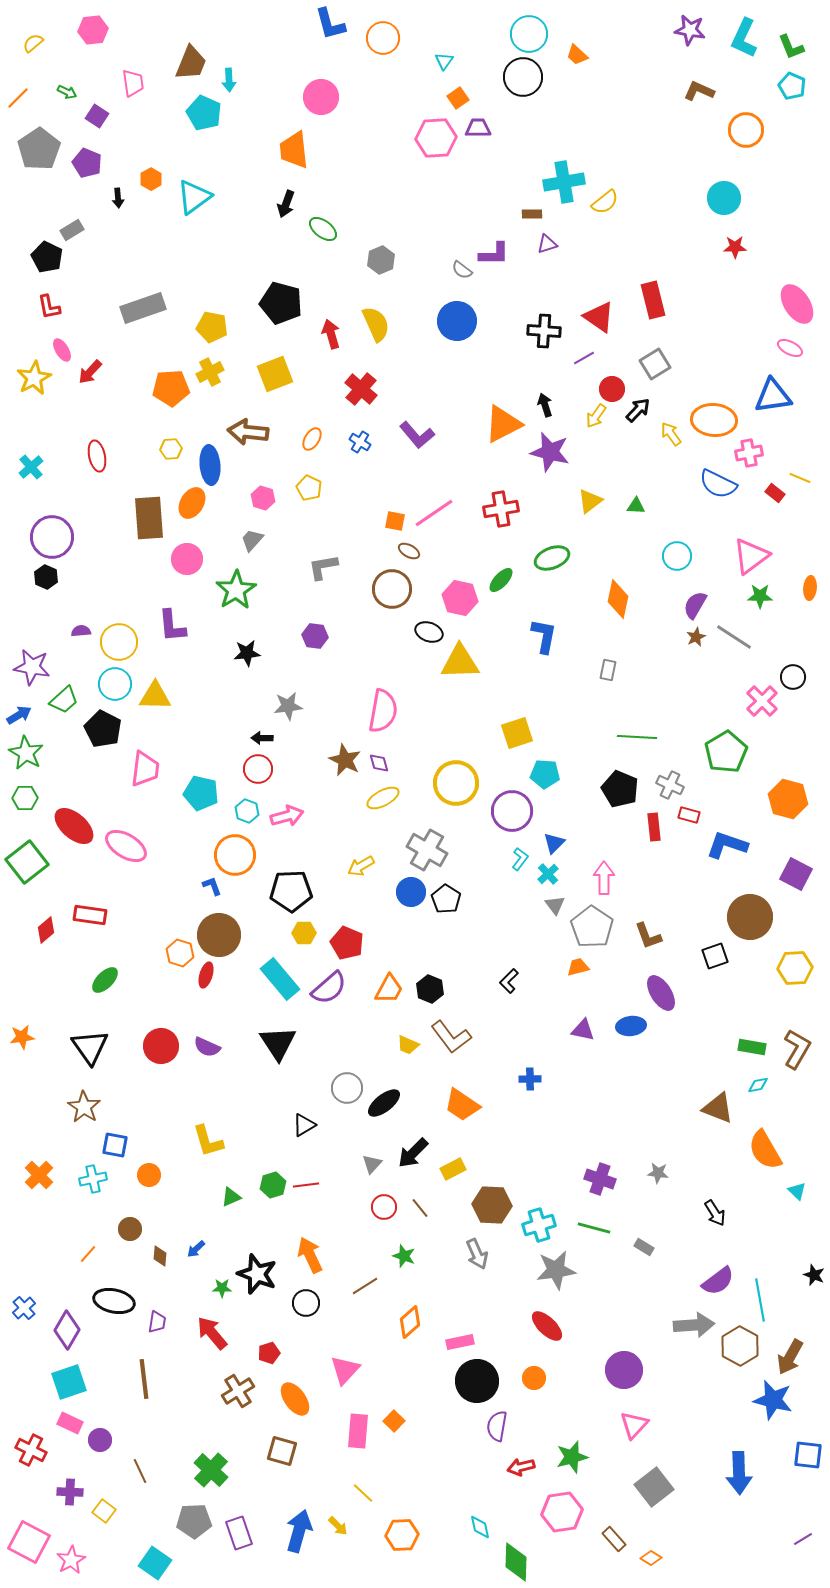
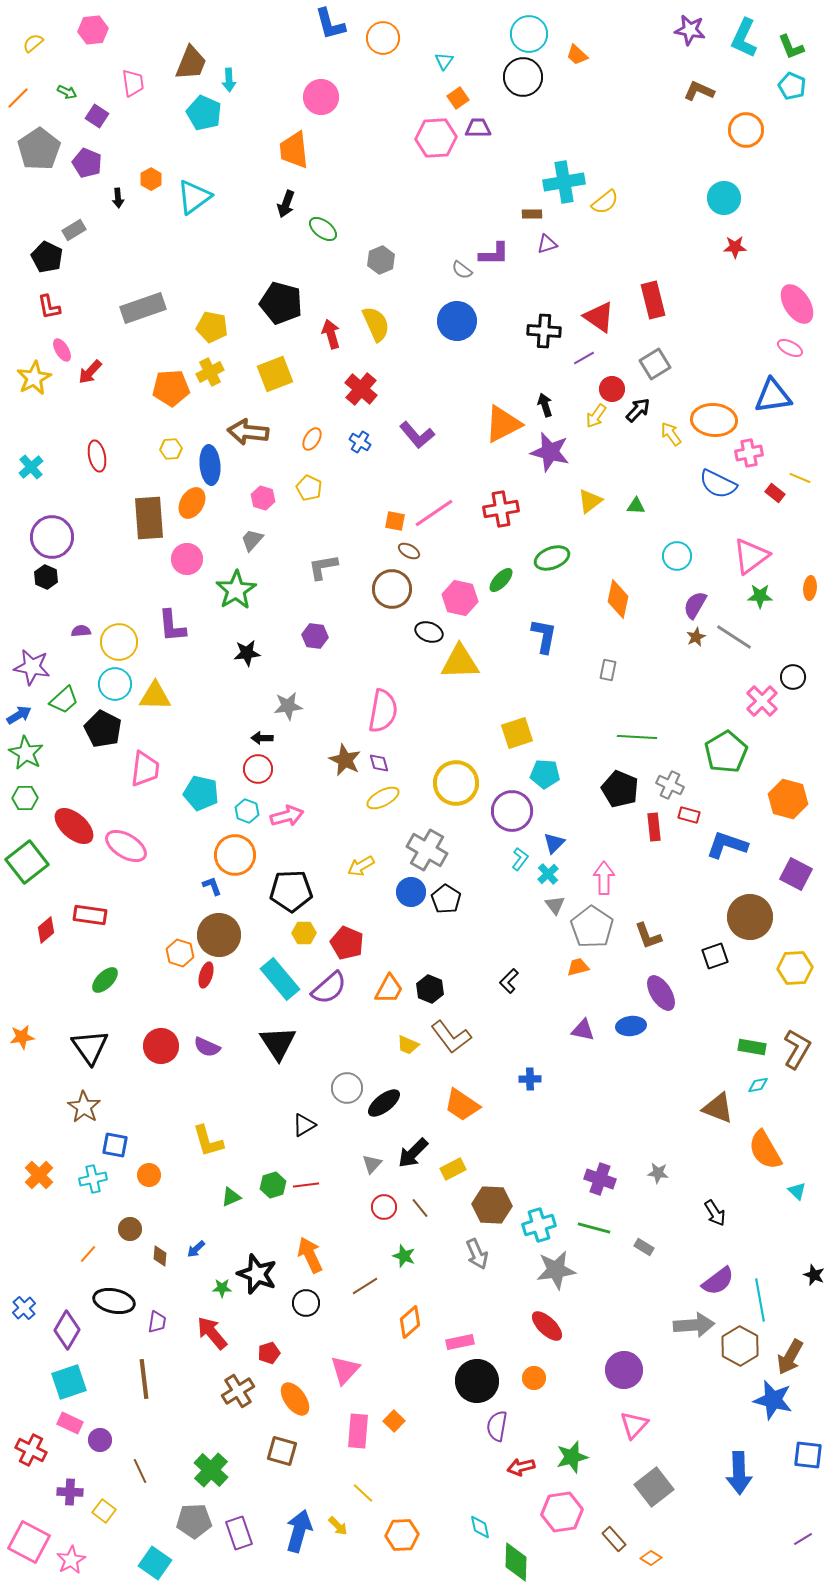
gray rectangle at (72, 230): moved 2 px right
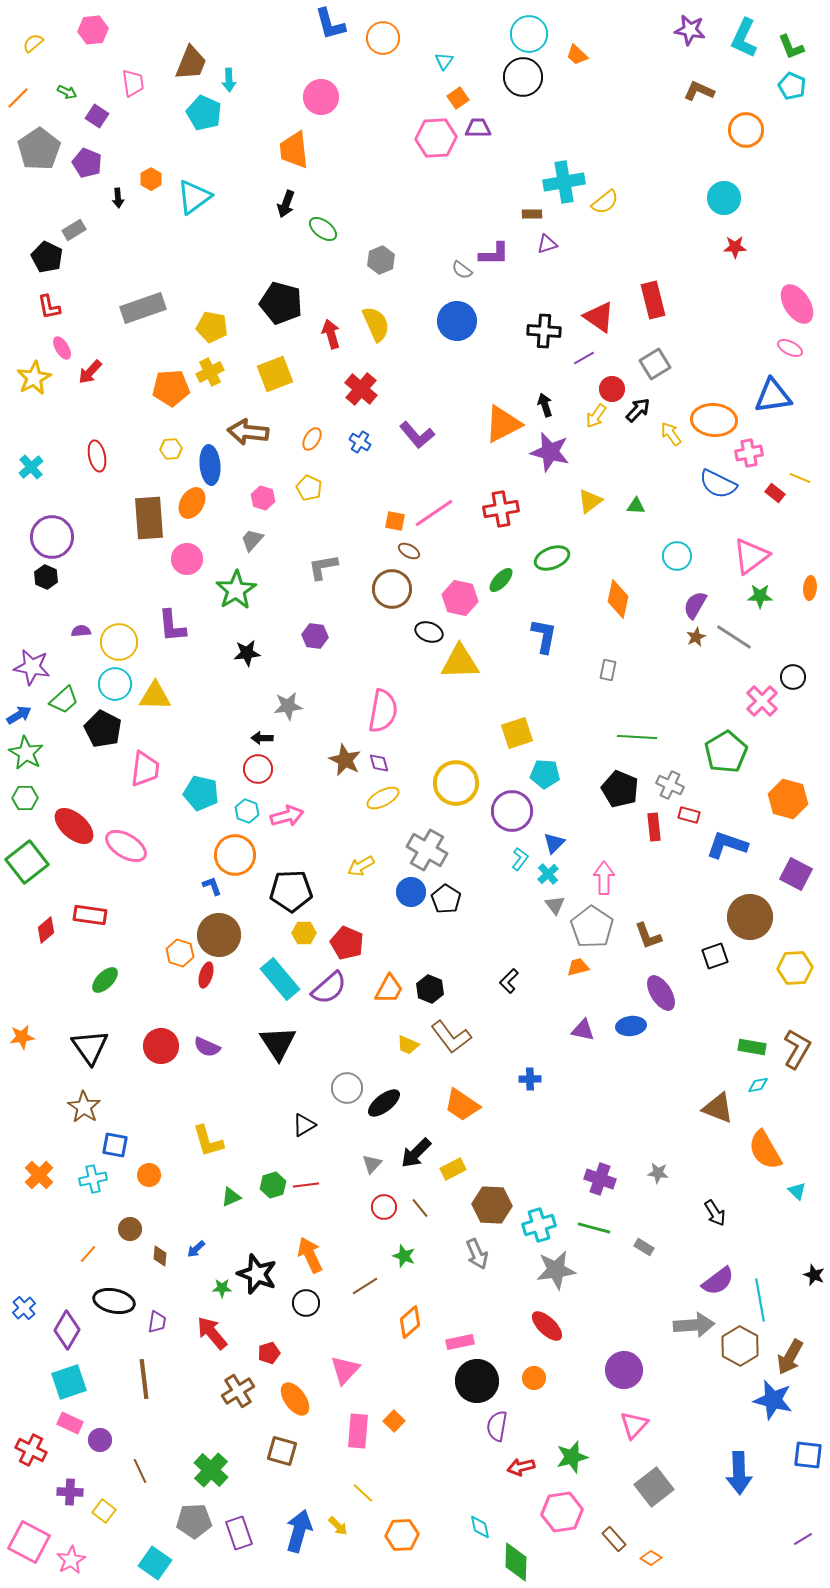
pink ellipse at (62, 350): moved 2 px up
black arrow at (413, 1153): moved 3 px right
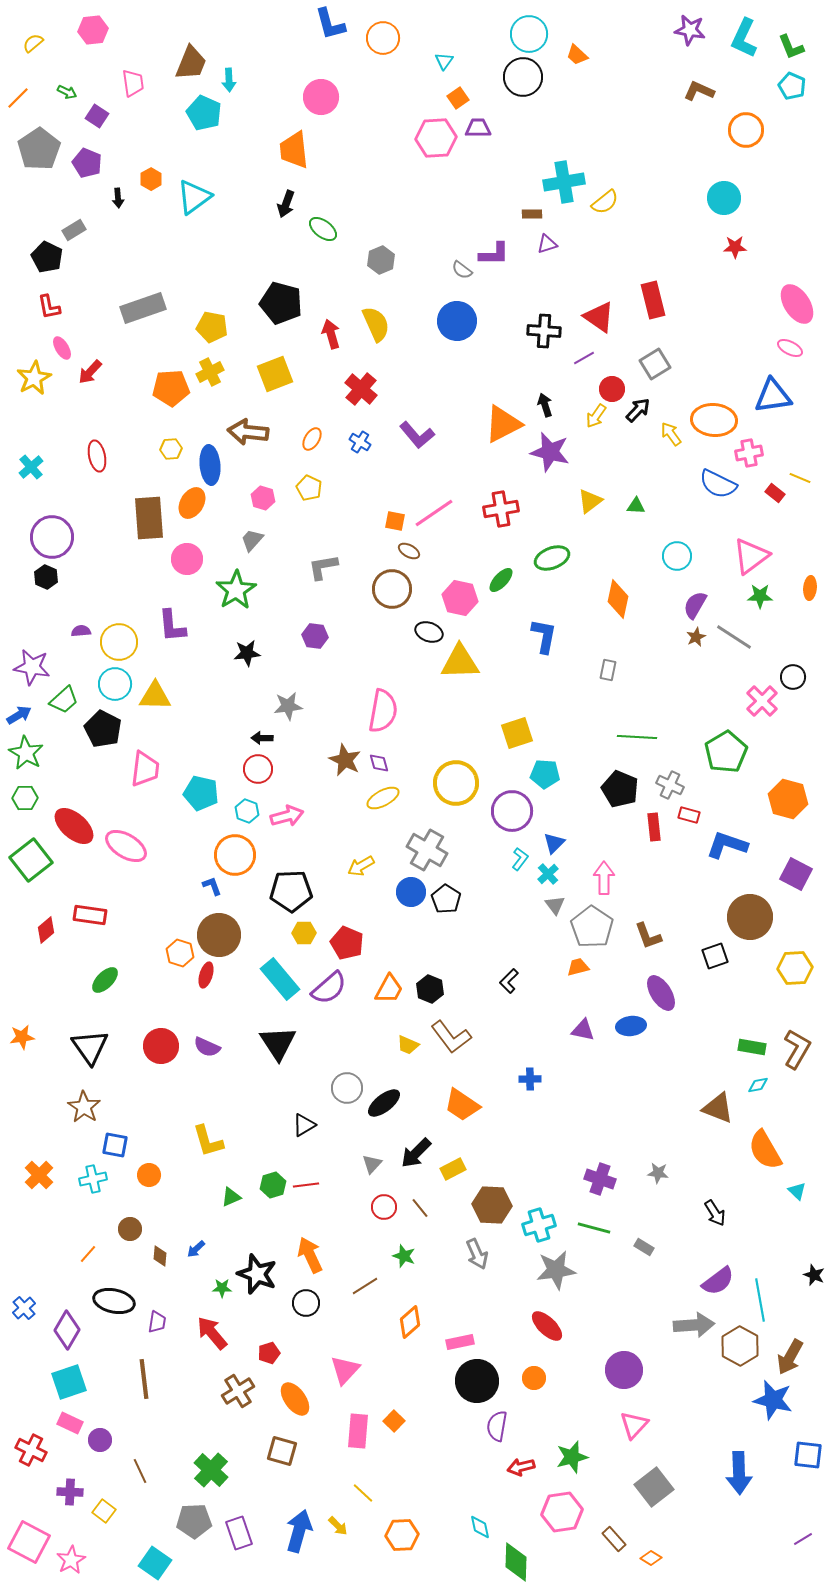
green square at (27, 862): moved 4 px right, 2 px up
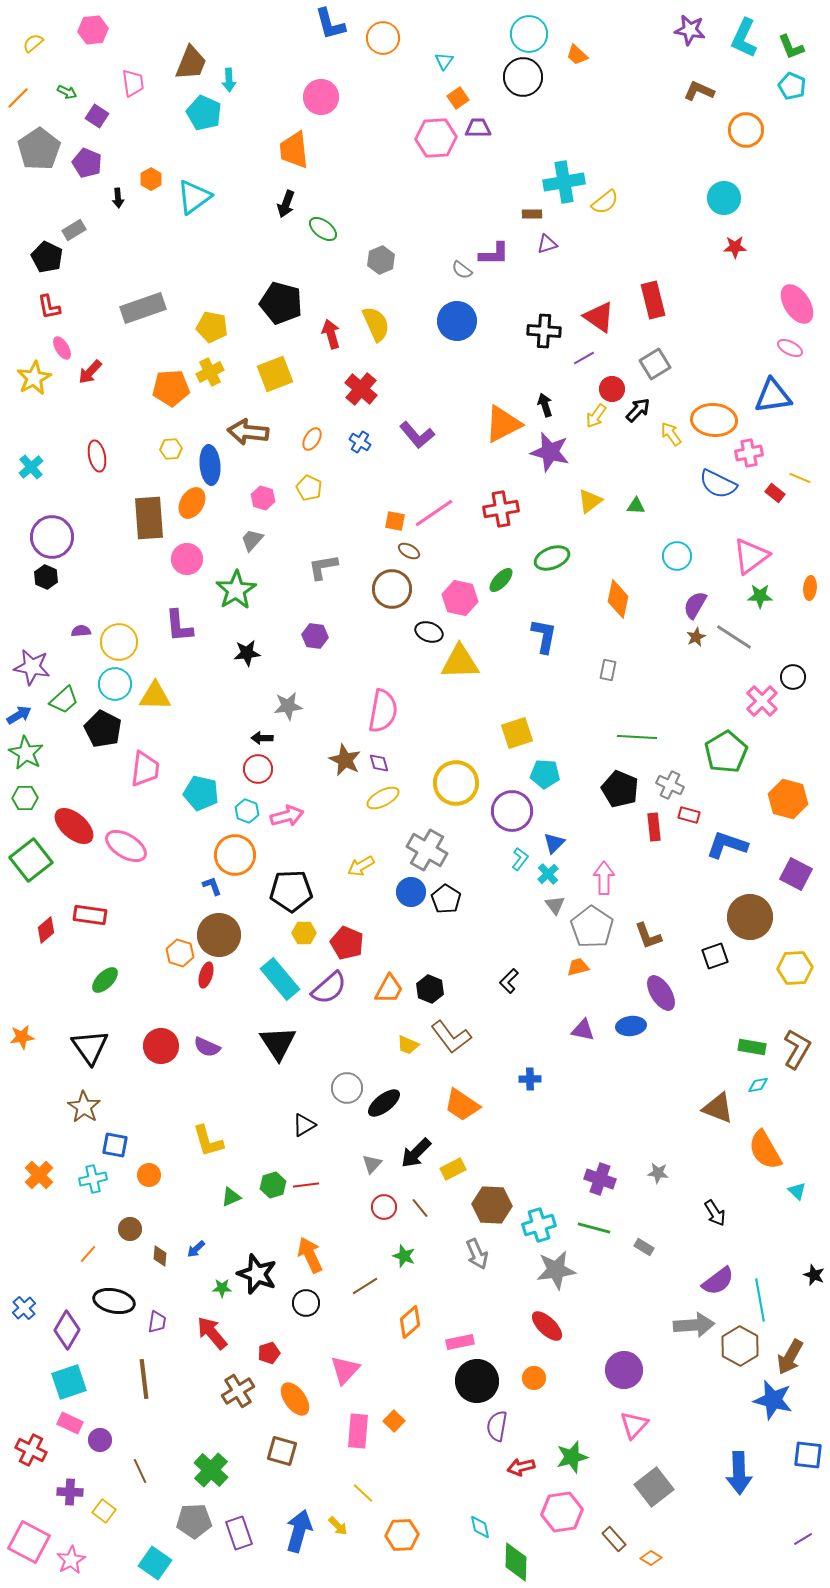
purple L-shape at (172, 626): moved 7 px right
